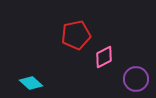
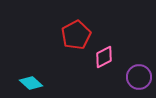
red pentagon: rotated 16 degrees counterclockwise
purple circle: moved 3 px right, 2 px up
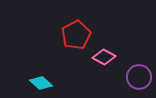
pink diamond: rotated 55 degrees clockwise
cyan diamond: moved 10 px right
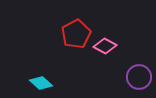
red pentagon: moved 1 px up
pink diamond: moved 1 px right, 11 px up
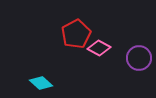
pink diamond: moved 6 px left, 2 px down
purple circle: moved 19 px up
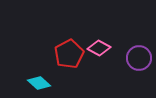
red pentagon: moved 7 px left, 20 px down
cyan diamond: moved 2 px left
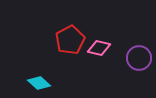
pink diamond: rotated 15 degrees counterclockwise
red pentagon: moved 1 px right, 14 px up
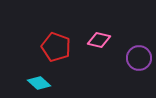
red pentagon: moved 14 px left, 7 px down; rotated 24 degrees counterclockwise
pink diamond: moved 8 px up
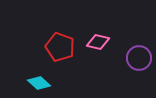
pink diamond: moved 1 px left, 2 px down
red pentagon: moved 4 px right
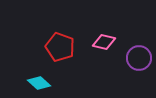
pink diamond: moved 6 px right
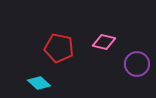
red pentagon: moved 1 px left, 1 px down; rotated 8 degrees counterclockwise
purple circle: moved 2 px left, 6 px down
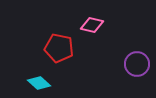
pink diamond: moved 12 px left, 17 px up
